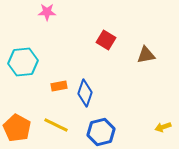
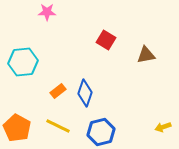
orange rectangle: moved 1 px left, 5 px down; rotated 28 degrees counterclockwise
yellow line: moved 2 px right, 1 px down
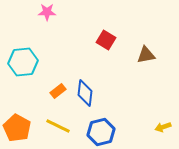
blue diamond: rotated 12 degrees counterclockwise
